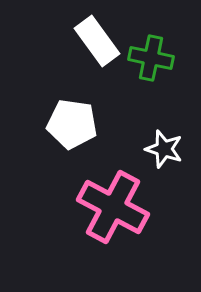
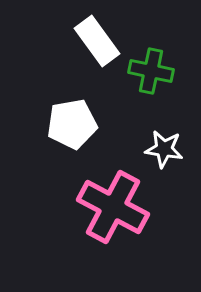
green cross: moved 13 px down
white pentagon: rotated 18 degrees counterclockwise
white star: rotated 9 degrees counterclockwise
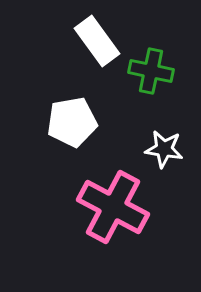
white pentagon: moved 2 px up
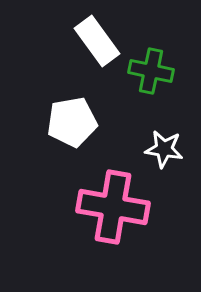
pink cross: rotated 18 degrees counterclockwise
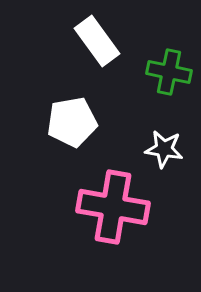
green cross: moved 18 px right, 1 px down
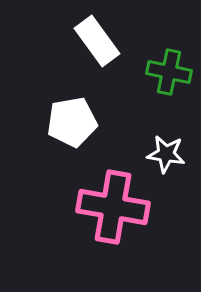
white star: moved 2 px right, 5 px down
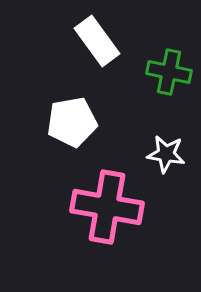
pink cross: moved 6 px left
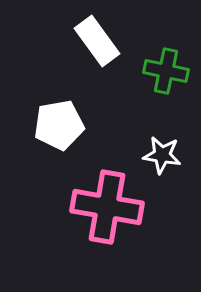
green cross: moved 3 px left, 1 px up
white pentagon: moved 13 px left, 3 px down
white star: moved 4 px left, 1 px down
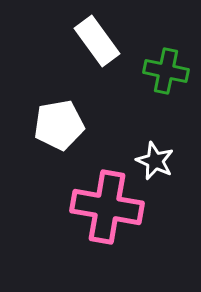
white star: moved 7 px left, 6 px down; rotated 15 degrees clockwise
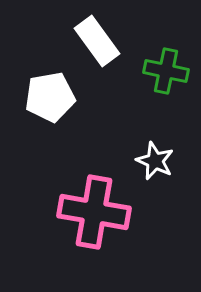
white pentagon: moved 9 px left, 28 px up
pink cross: moved 13 px left, 5 px down
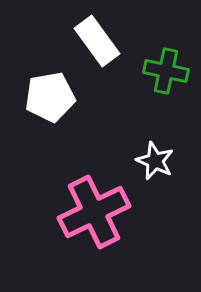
pink cross: rotated 36 degrees counterclockwise
